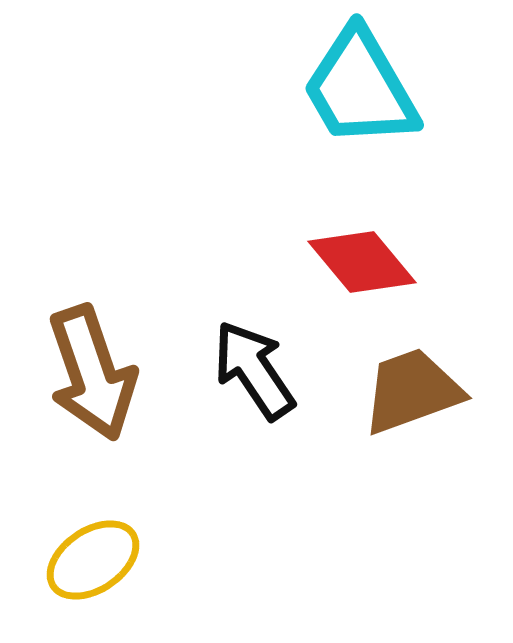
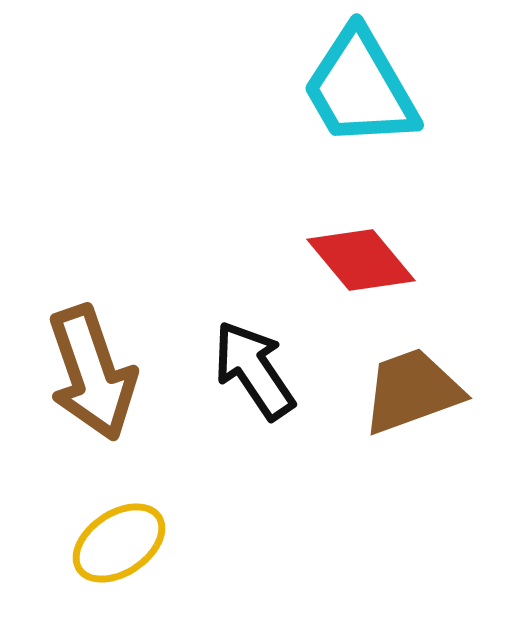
red diamond: moved 1 px left, 2 px up
yellow ellipse: moved 26 px right, 17 px up
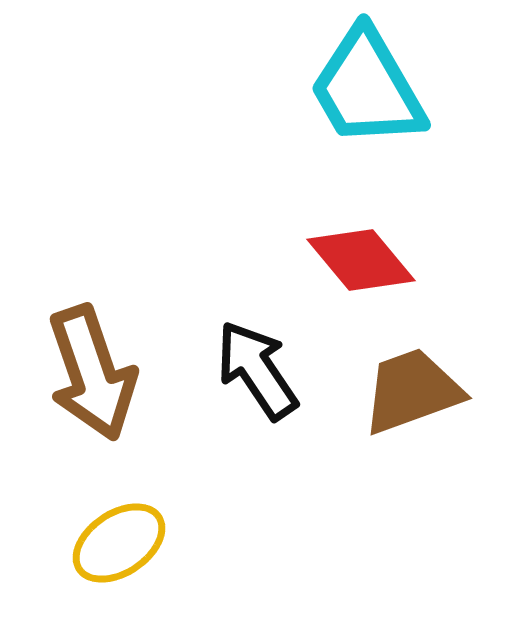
cyan trapezoid: moved 7 px right
black arrow: moved 3 px right
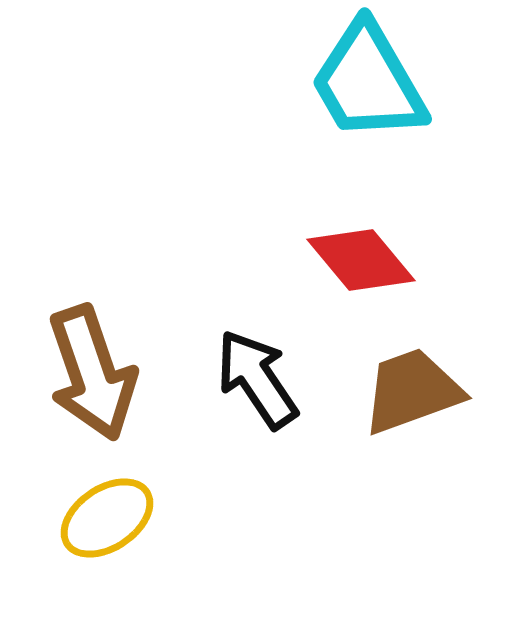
cyan trapezoid: moved 1 px right, 6 px up
black arrow: moved 9 px down
yellow ellipse: moved 12 px left, 25 px up
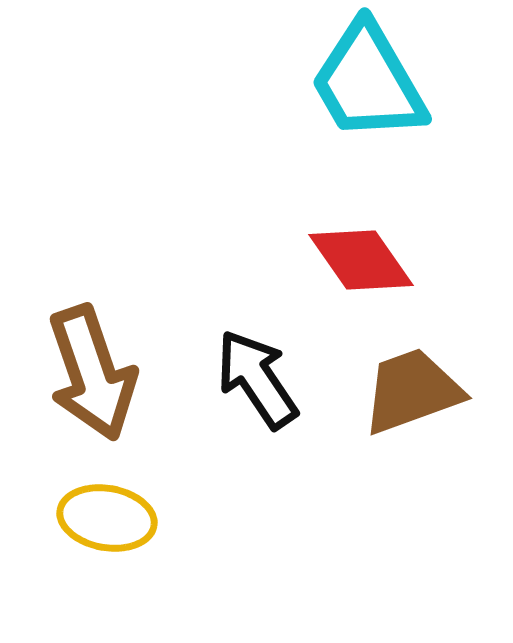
red diamond: rotated 5 degrees clockwise
yellow ellipse: rotated 44 degrees clockwise
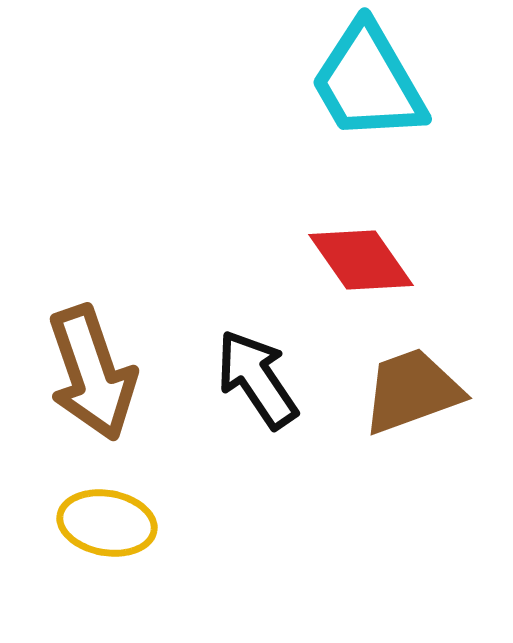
yellow ellipse: moved 5 px down
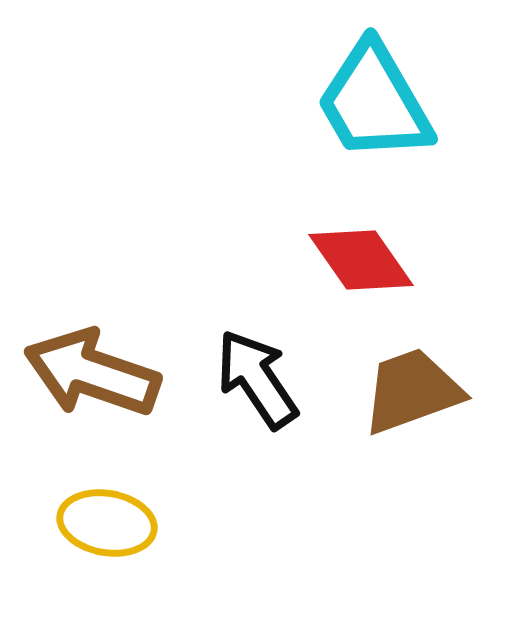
cyan trapezoid: moved 6 px right, 20 px down
brown arrow: rotated 128 degrees clockwise
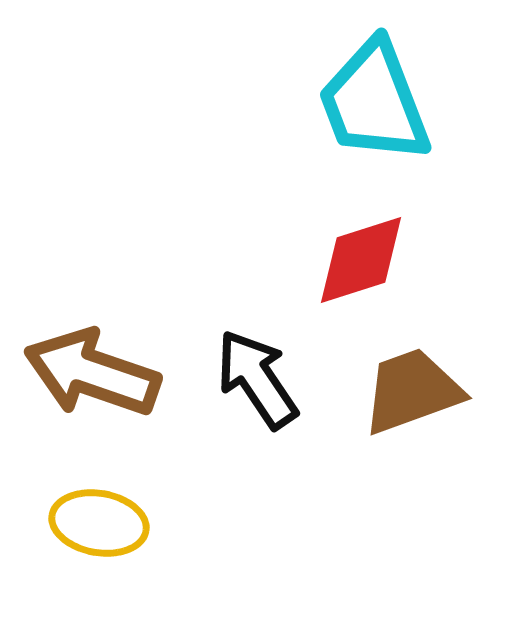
cyan trapezoid: rotated 9 degrees clockwise
red diamond: rotated 73 degrees counterclockwise
yellow ellipse: moved 8 px left
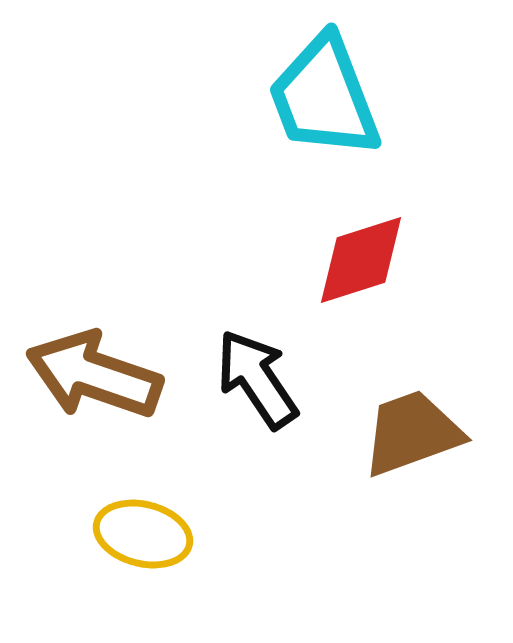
cyan trapezoid: moved 50 px left, 5 px up
brown arrow: moved 2 px right, 2 px down
brown trapezoid: moved 42 px down
yellow ellipse: moved 44 px right, 11 px down; rotated 4 degrees clockwise
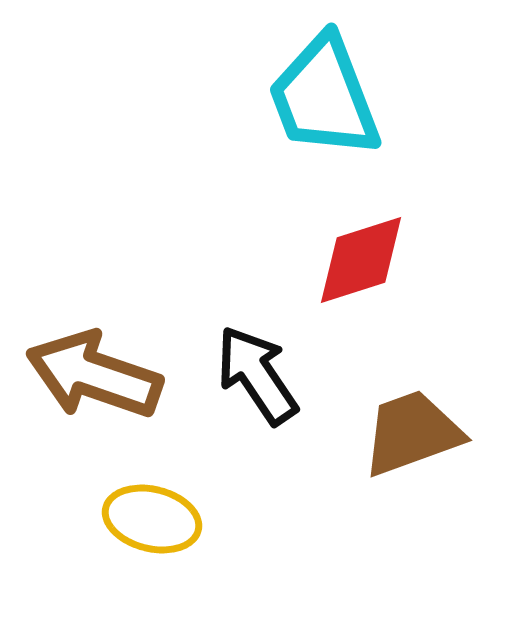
black arrow: moved 4 px up
yellow ellipse: moved 9 px right, 15 px up
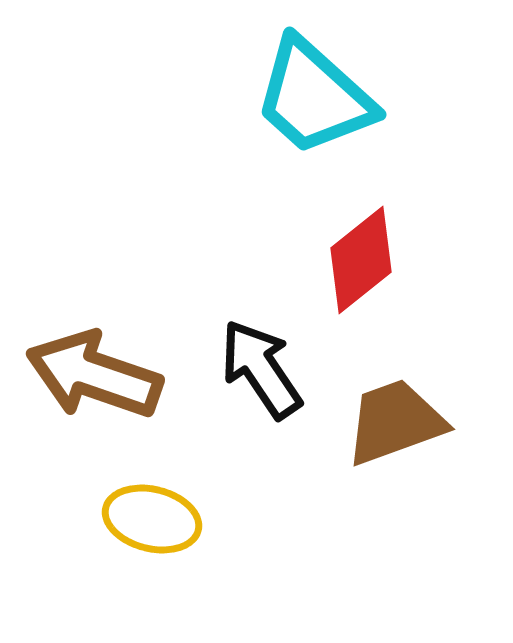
cyan trapezoid: moved 10 px left; rotated 27 degrees counterclockwise
red diamond: rotated 21 degrees counterclockwise
black arrow: moved 4 px right, 6 px up
brown trapezoid: moved 17 px left, 11 px up
